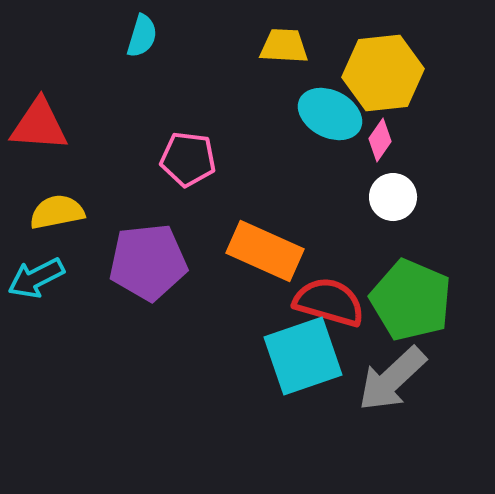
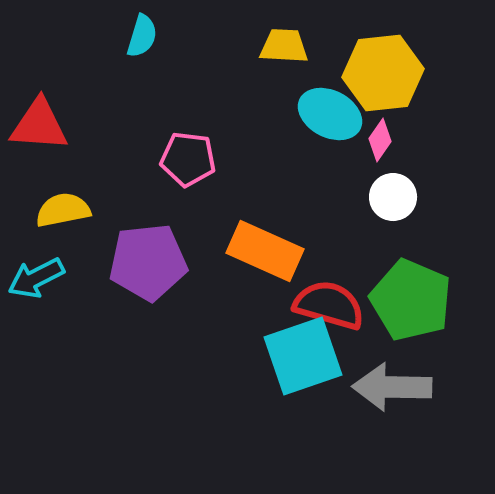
yellow semicircle: moved 6 px right, 2 px up
red semicircle: moved 3 px down
gray arrow: moved 8 px down; rotated 44 degrees clockwise
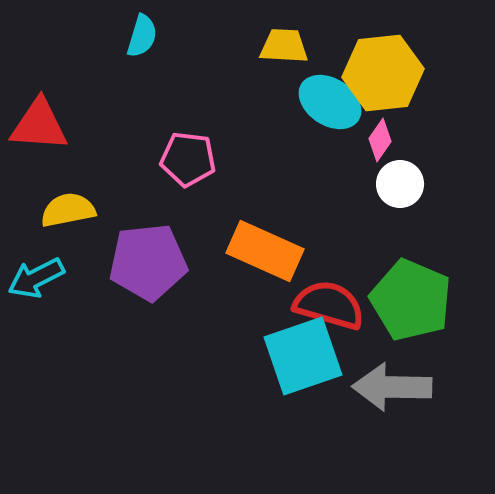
cyan ellipse: moved 12 px up; rotated 6 degrees clockwise
white circle: moved 7 px right, 13 px up
yellow semicircle: moved 5 px right
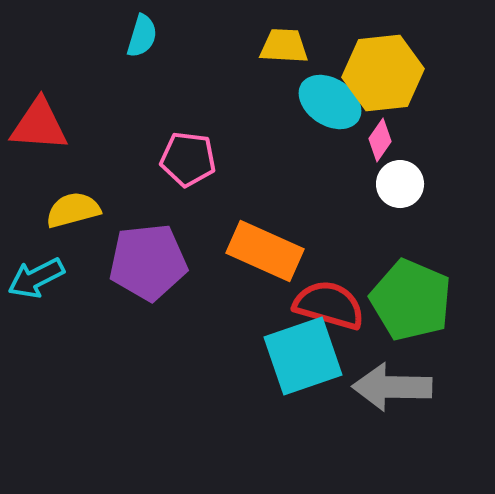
yellow semicircle: moved 5 px right; rotated 4 degrees counterclockwise
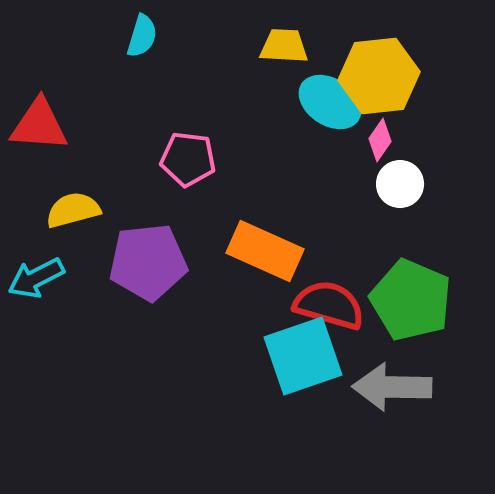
yellow hexagon: moved 4 px left, 3 px down
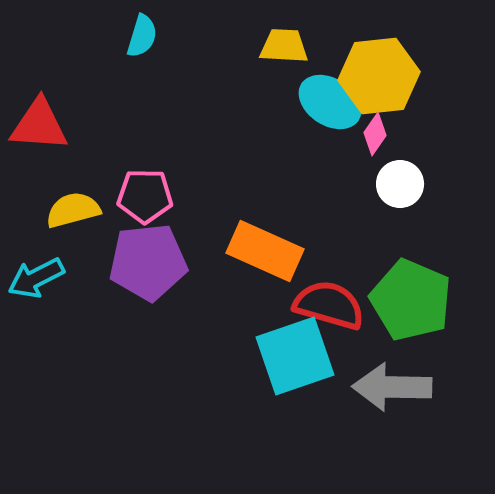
pink diamond: moved 5 px left, 6 px up
pink pentagon: moved 43 px left, 37 px down; rotated 6 degrees counterclockwise
cyan square: moved 8 px left
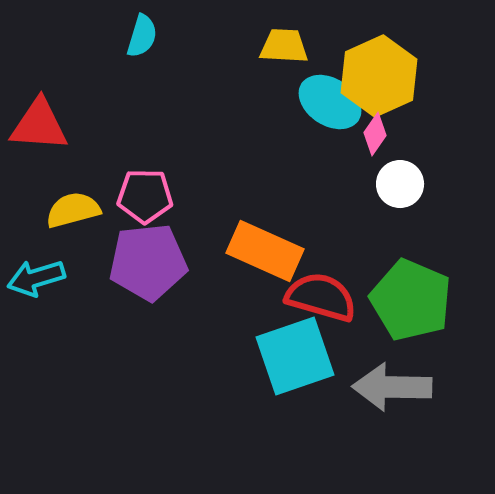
yellow hexagon: rotated 18 degrees counterclockwise
cyan arrow: rotated 10 degrees clockwise
red semicircle: moved 8 px left, 8 px up
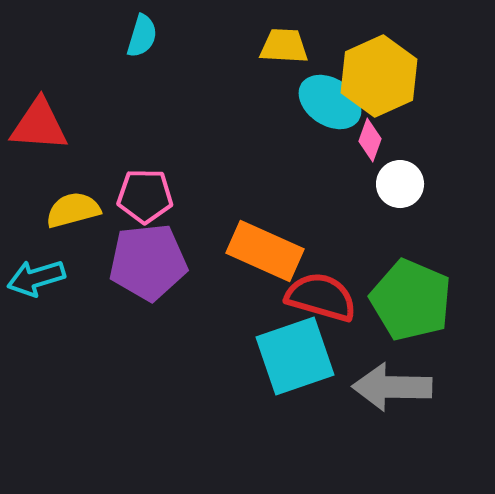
pink diamond: moved 5 px left, 6 px down; rotated 15 degrees counterclockwise
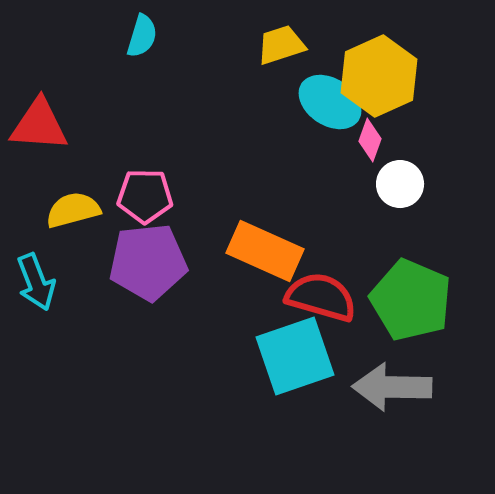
yellow trapezoid: moved 3 px left, 1 px up; rotated 21 degrees counterclockwise
cyan arrow: moved 4 px down; rotated 94 degrees counterclockwise
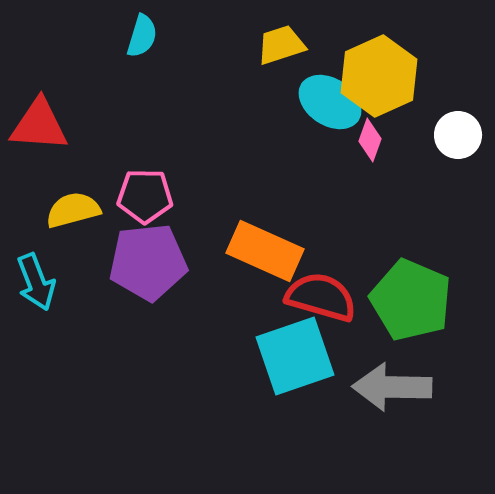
white circle: moved 58 px right, 49 px up
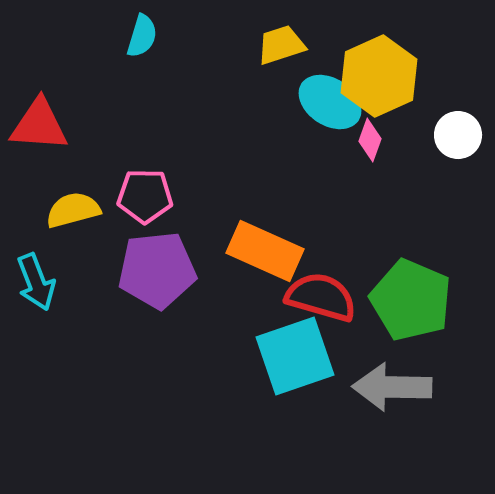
purple pentagon: moved 9 px right, 8 px down
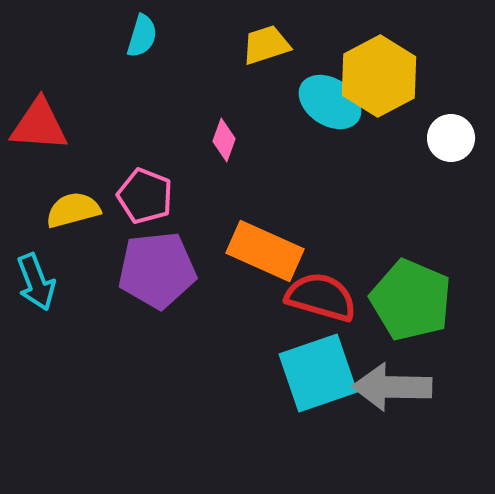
yellow trapezoid: moved 15 px left
yellow hexagon: rotated 4 degrees counterclockwise
white circle: moved 7 px left, 3 px down
pink diamond: moved 146 px left
pink pentagon: rotated 20 degrees clockwise
cyan square: moved 23 px right, 17 px down
